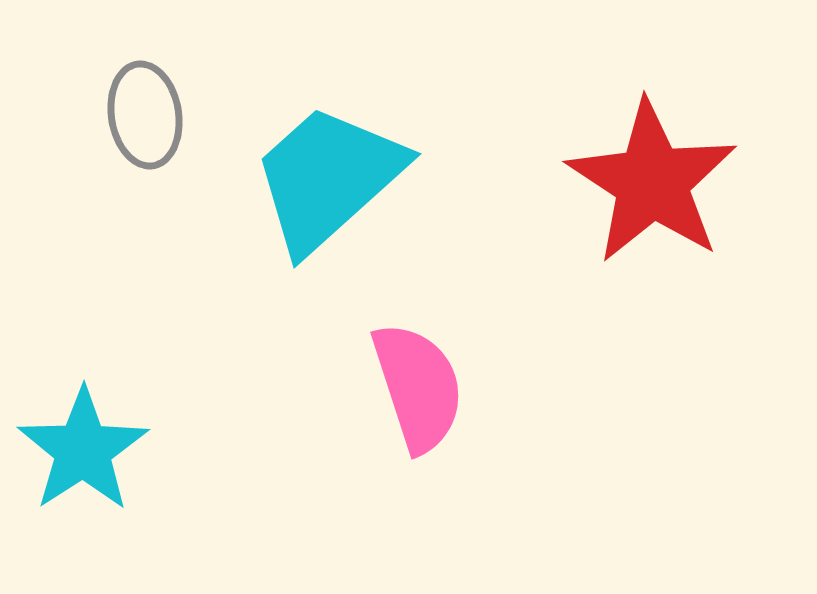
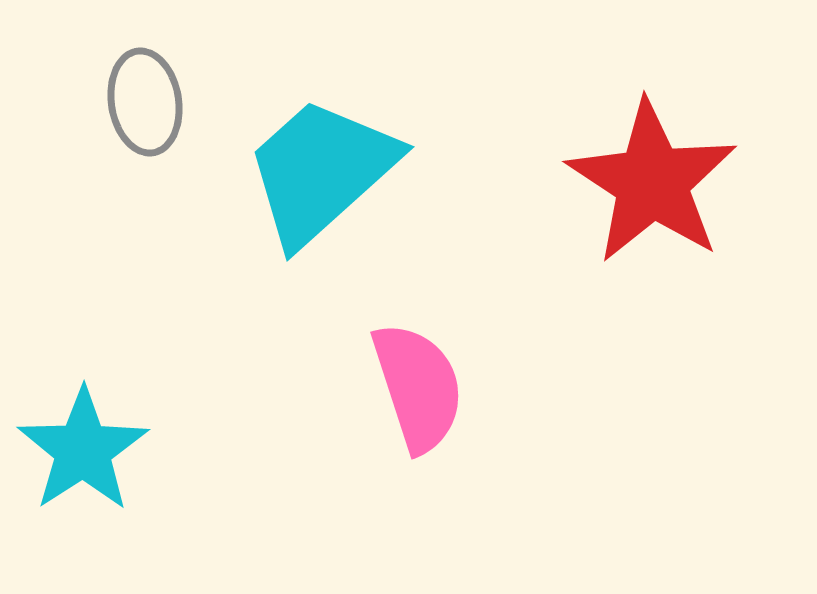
gray ellipse: moved 13 px up
cyan trapezoid: moved 7 px left, 7 px up
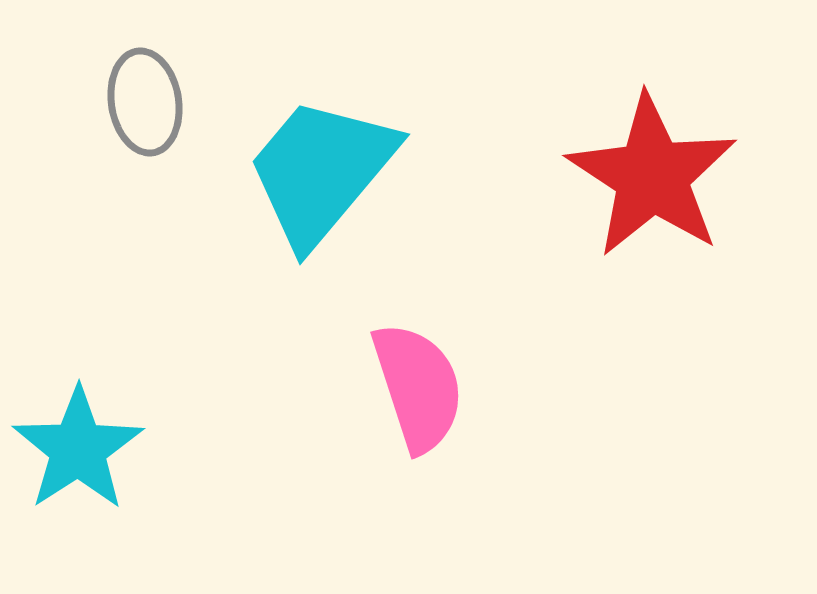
cyan trapezoid: rotated 8 degrees counterclockwise
red star: moved 6 px up
cyan star: moved 5 px left, 1 px up
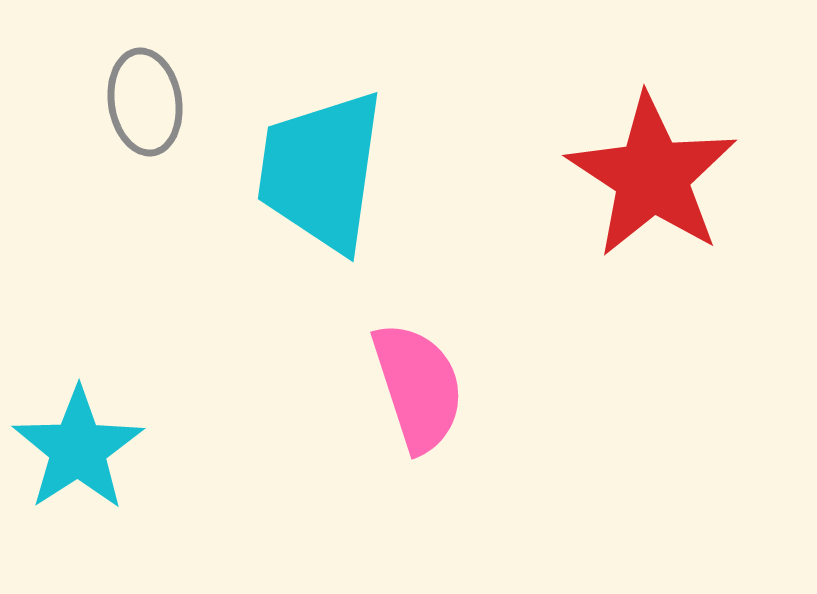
cyan trapezoid: rotated 32 degrees counterclockwise
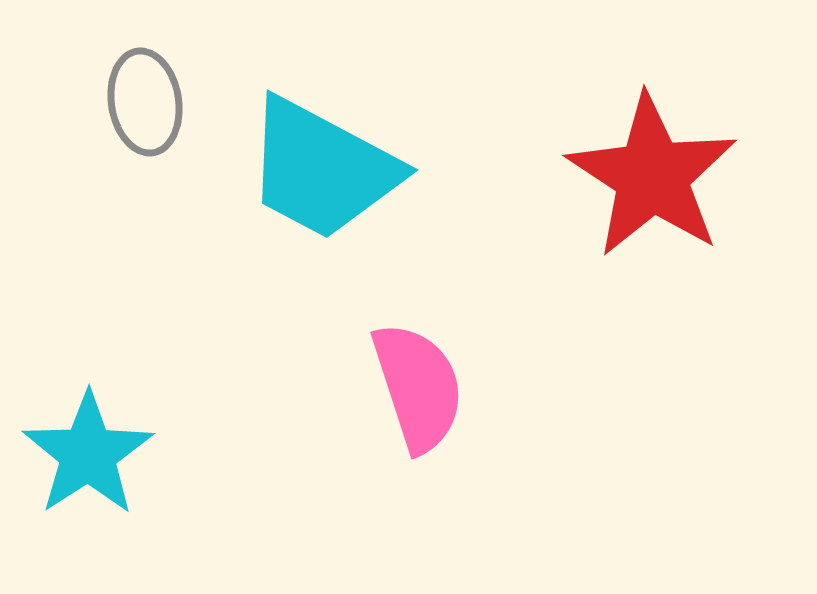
cyan trapezoid: moved 1 px right, 2 px up; rotated 70 degrees counterclockwise
cyan star: moved 10 px right, 5 px down
